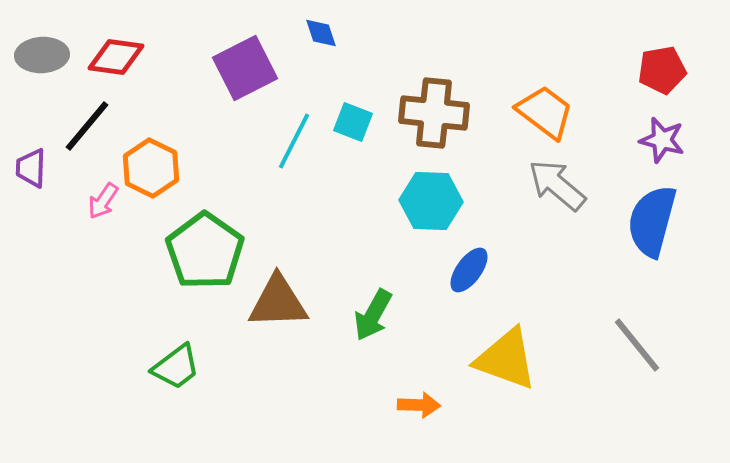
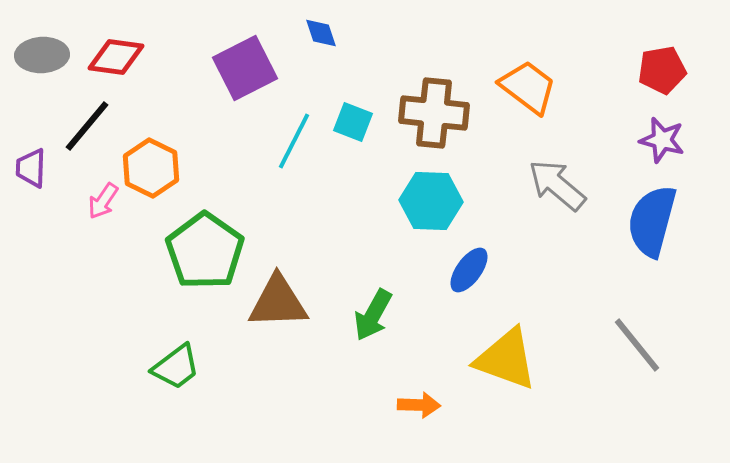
orange trapezoid: moved 17 px left, 25 px up
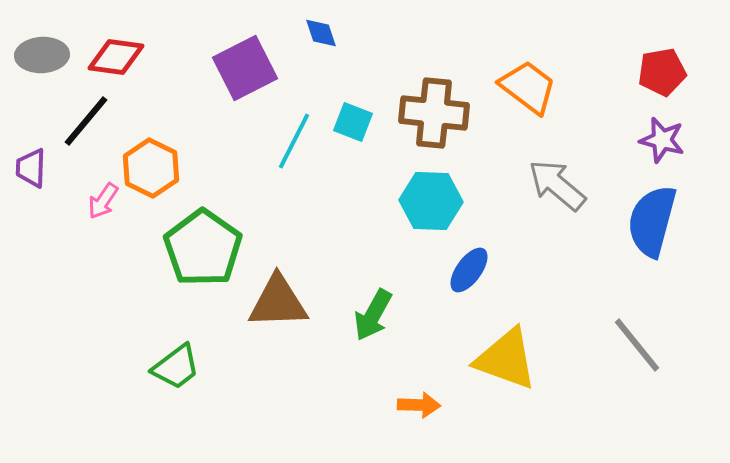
red pentagon: moved 2 px down
black line: moved 1 px left, 5 px up
green pentagon: moved 2 px left, 3 px up
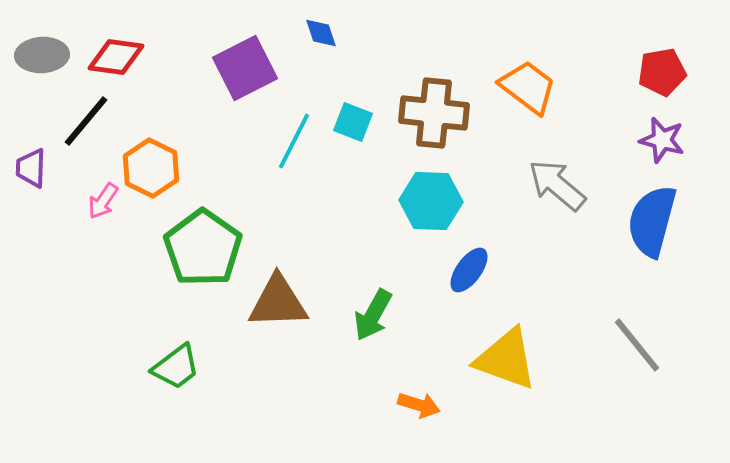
orange arrow: rotated 15 degrees clockwise
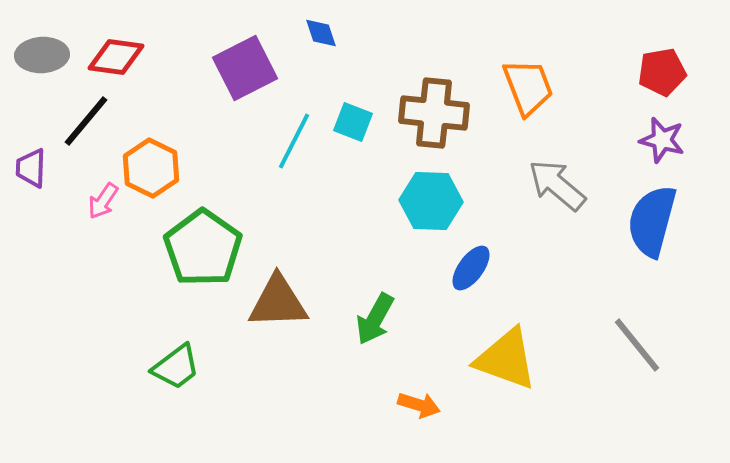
orange trapezoid: rotated 32 degrees clockwise
blue ellipse: moved 2 px right, 2 px up
green arrow: moved 2 px right, 4 px down
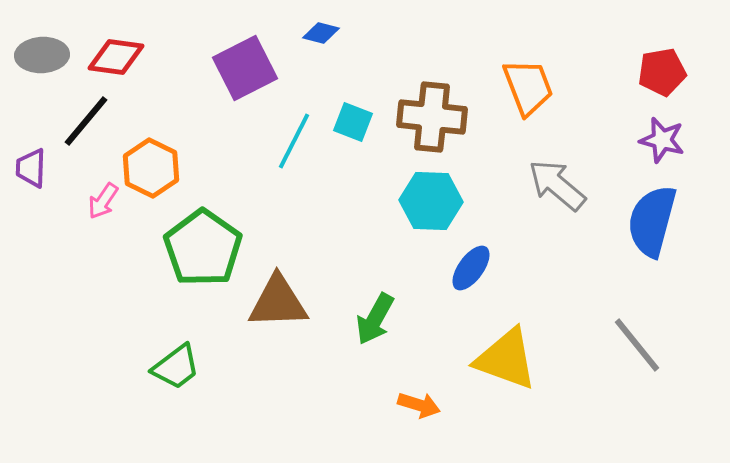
blue diamond: rotated 57 degrees counterclockwise
brown cross: moved 2 px left, 4 px down
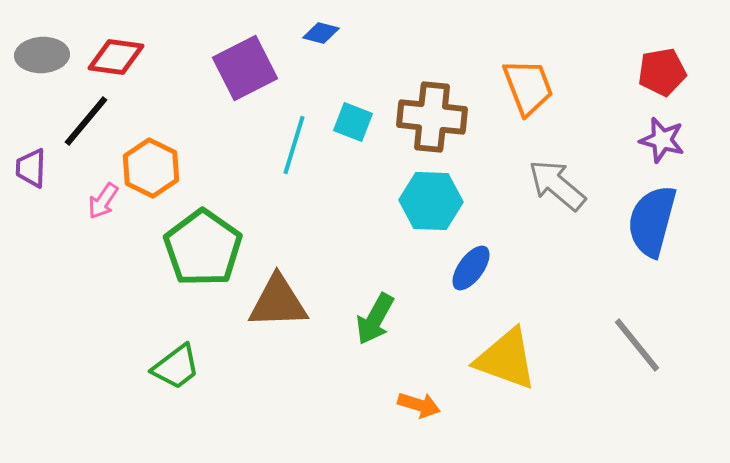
cyan line: moved 4 px down; rotated 10 degrees counterclockwise
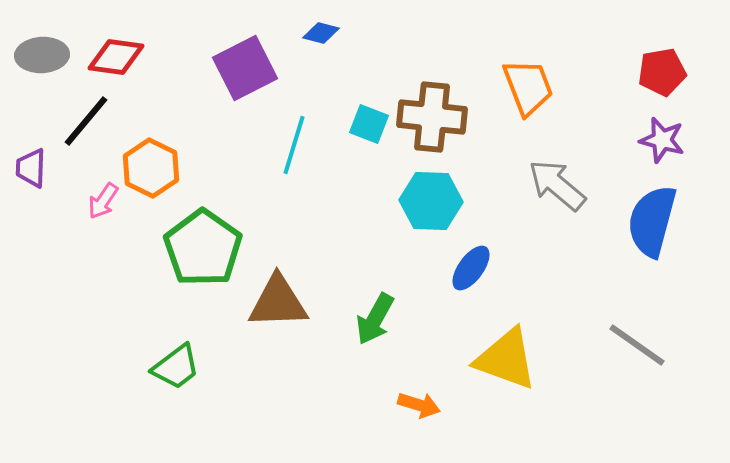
cyan square: moved 16 px right, 2 px down
gray line: rotated 16 degrees counterclockwise
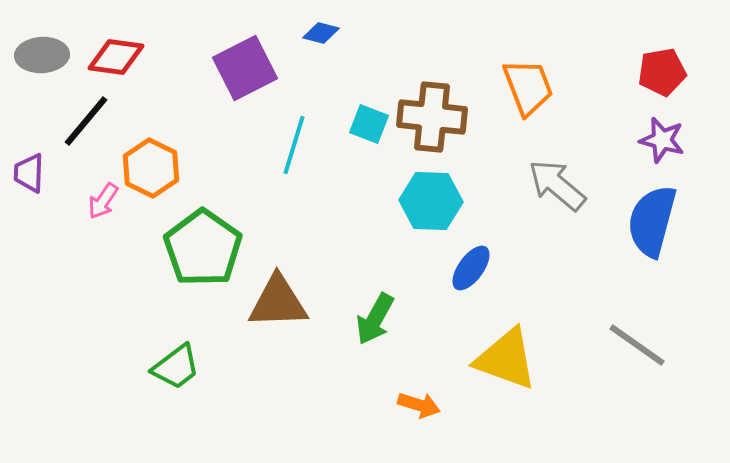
purple trapezoid: moved 2 px left, 5 px down
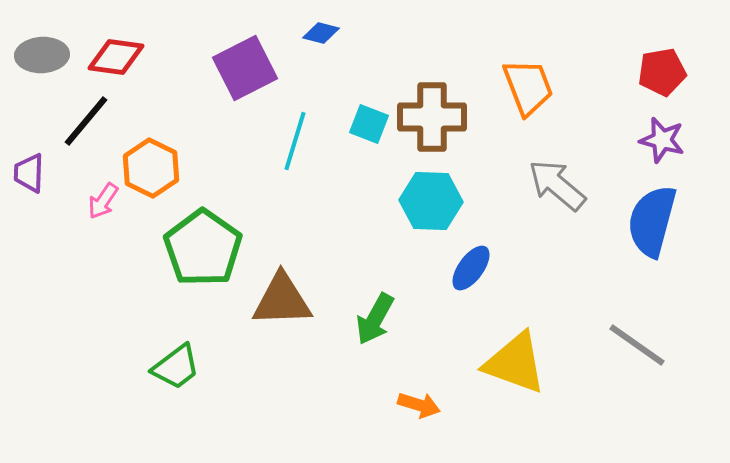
brown cross: rotated 6 degrees counterclockwise
cyan line: moved 1 px right, 4 px up
brown triangle: moved 4 px right, 2 px up
yellow triangle: moved 9 px right, 4 px down
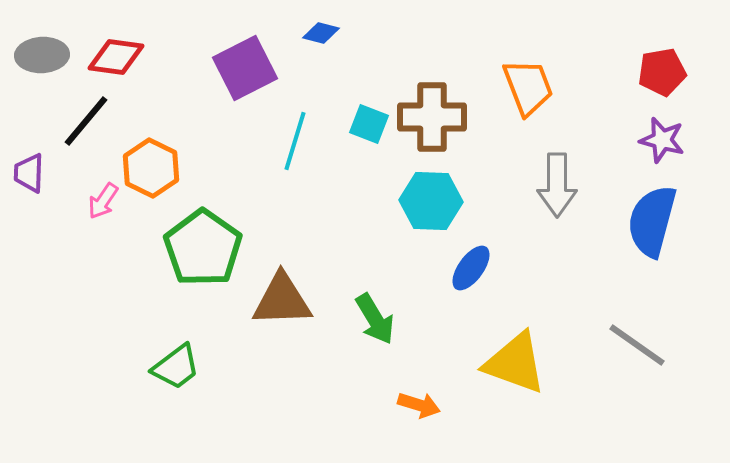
gray arrow: rotated 130 degrees counterclockwise
green arrow: rotated 60 degrees counterclockwise
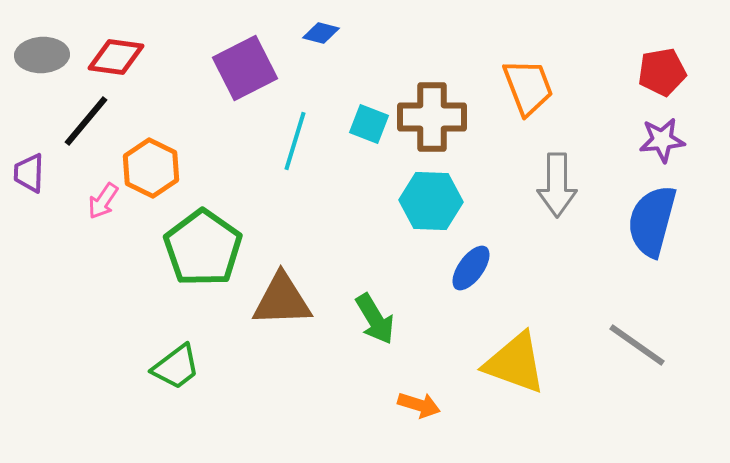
purple star: rotated 21 degrees counterclockwise
